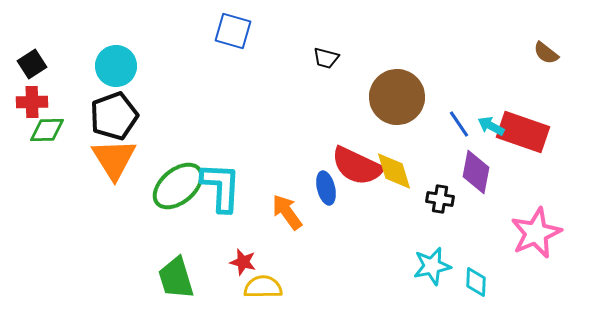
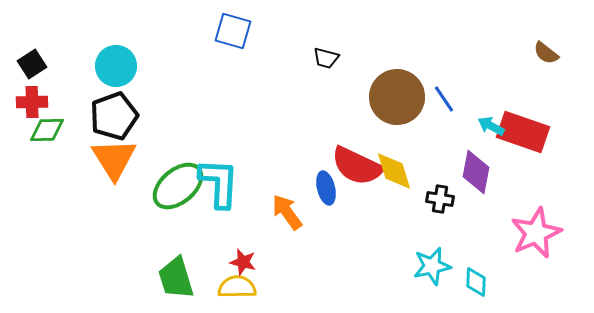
blue line: moved 15 px left, 25 px up
cyan L-shape: moved 2 px left, 4 px up
yellow semicircle: moved 26 px left
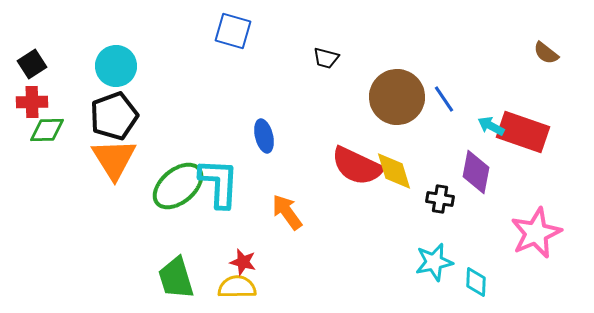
blue ellipse: moved 62 px left, 52 px up
cyan star: moved 2 px right, 4 px up
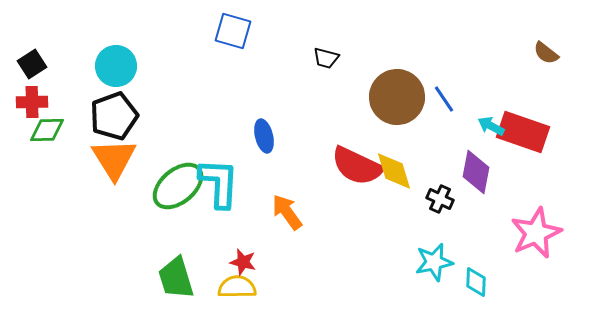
black cross: rotated 16 degrees clockwise
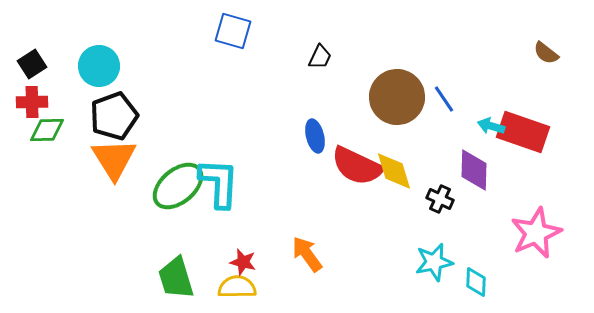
black trapezoid: moved 6 px left, 1 px up; rotated 80 degrees counterclockwise
cyan circle: moved 17 px left
cyan arrow: rotated 12 degrees counterclockwise
blue ellipse: moved 51 px right
purple diamond: moved 2 px left, 2 px up; rotated 9 degrees counterclockwise
orange arrow: moved 20 px right, 42 px down
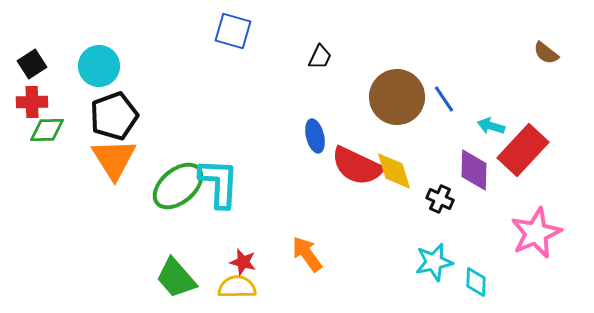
red rectangle: moved 18 px down; rotated 66 degrees counterclockwise
green trapezoid: rotated 24 degrees counterclockwise
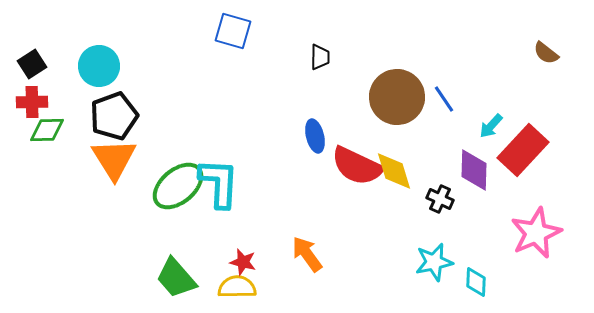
black trapezoid: rotated 24 degrees counterclockwise
cyan arrow: rotated 64 degrees counterclockwise
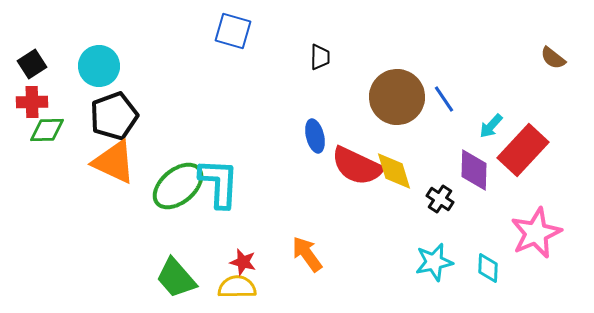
brown semicircle: moved 7 px right, 5 px down
orange triangle: moved 3 px down; rotated 33 degrees counterclockwise
black cross: rotated 8 degrees clockwise
cyan diamond: moved 12 px right, 14 px up
